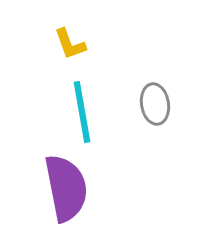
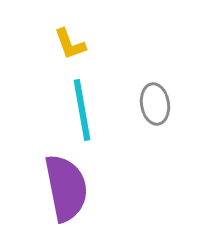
cyan line: moved 2 px up
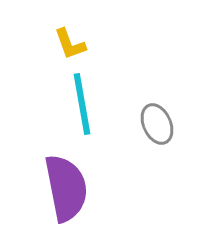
gray ellipse: moved 2 px right, 20 px down; rotated 15 degrees counterclockwise
cyan line: moved 6 px up
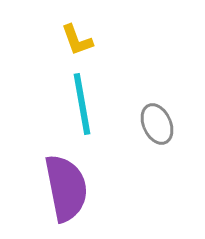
yellow L-shape: moved 7 px right, 4 px up
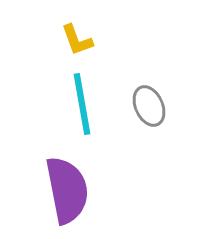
gray ellipse: moved 8 px left, 18 px up
purple semicircle: moved 1 px right, 2 px down
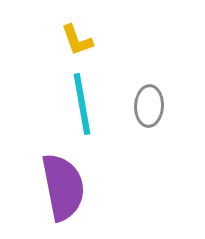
gray ellipse: rotated 27 degrees clockwise
purple semicircle: moved 4 px left, 3 px up
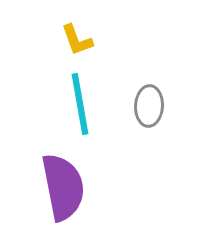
cyan line: moved 2 px left
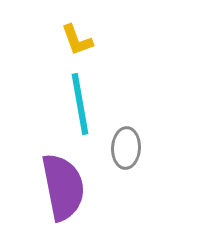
gray ellipse: moved 23 px left, 42 px down
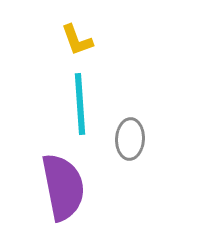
cyan line: rotated 6 degrees clockwise
gray ellipse: moved 4 px right, 9 px up
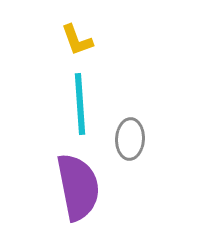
purple semicircle: moved 15 px right
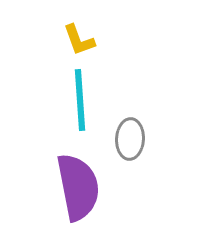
yellow L-shape: moved 2 px right
cyan line: moved 4 px up
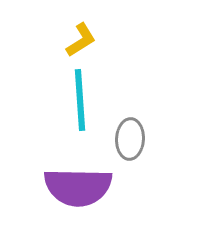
yellow L-shape: moved 2 px right; rotated 102 degrees counterclockwise
purple semicircle: rotated 102 degrees clockwise
